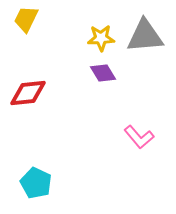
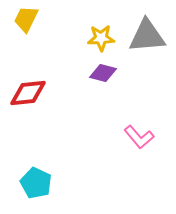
gray triangle: moved 2 px right
purple diamond: rotated 44 degrees counterclockwise
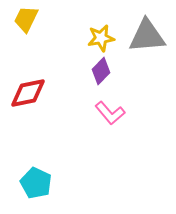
yellow star: rotated 8 degrees counterclockwise
purple diamond: moved 2 px left, 2 px up; rotated 60 degrees counterclockwise
red diamond: rotated 6 degrees counterclockwise
pink L-shape: moved 29 px left, 24 px up
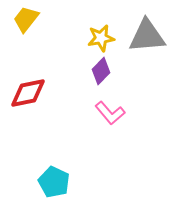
yellow trapezoid: rotated 12 degrees clockwise
cyan pentagon: moved 18 px right, 1 px up
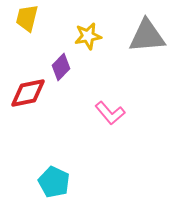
yellow trapezoid: moved 1 px right, 1 px up; rotated 24 degrees counterclockwise
yellow star: moved 13 px left, 2 px up
purple diamond: moved 40 px left, 4 px up
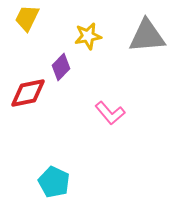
yellow trapezoid: rotated 12 degrees clockwise
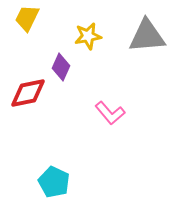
purple diamond: rotated 20 degrees counterclockwise
